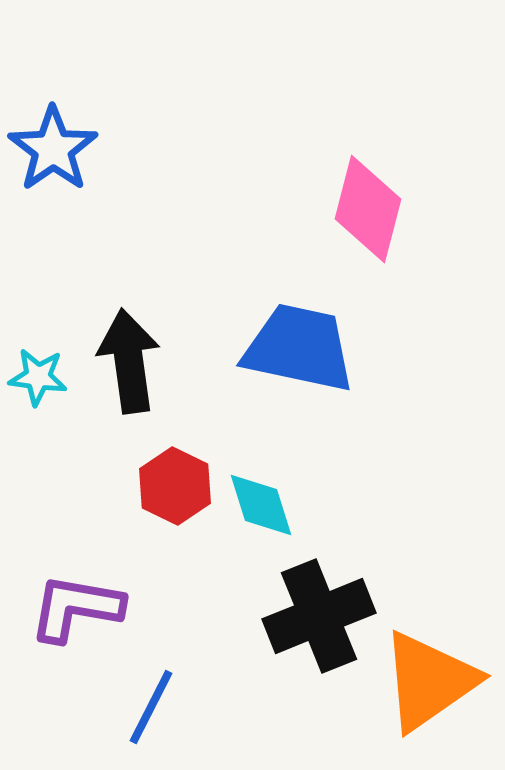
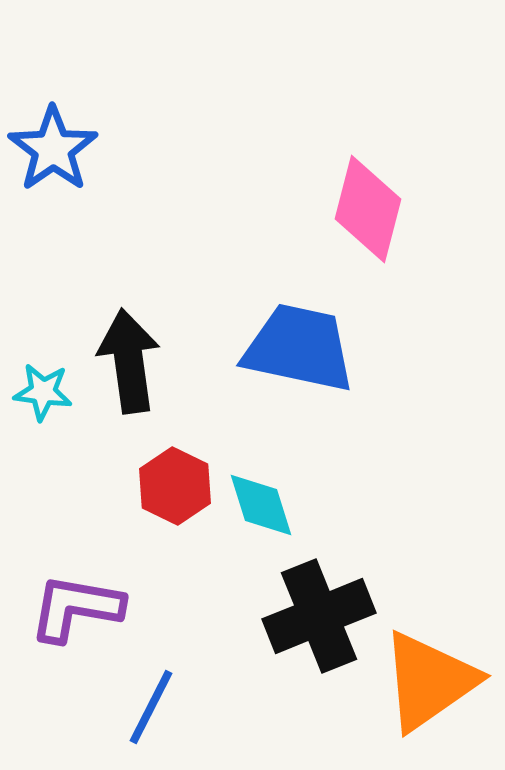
cyan star: moved 5 px right, 15 px down
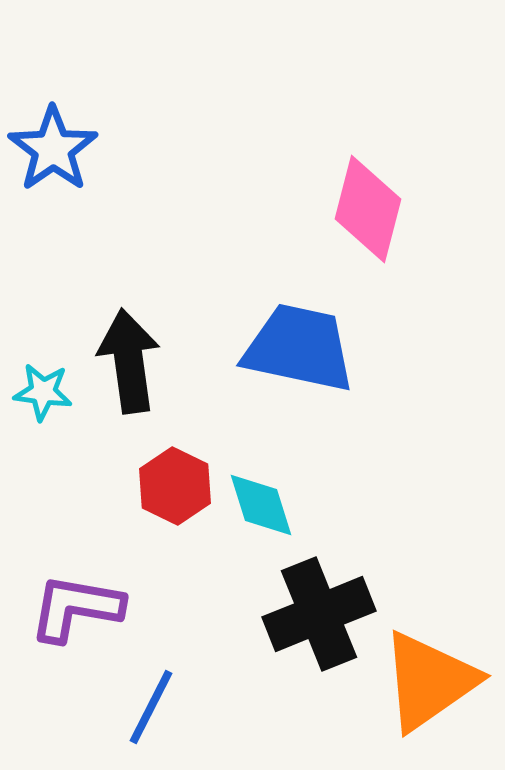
black cross: moved 2 px up
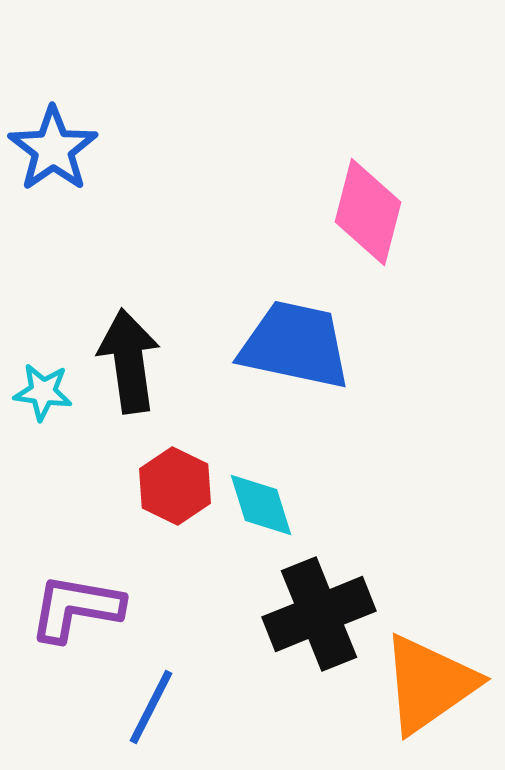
pink diamond: moved 3 px down
blue trapezoid: moved 4 px left, 3 px up
orange triangle: moved 3 px down
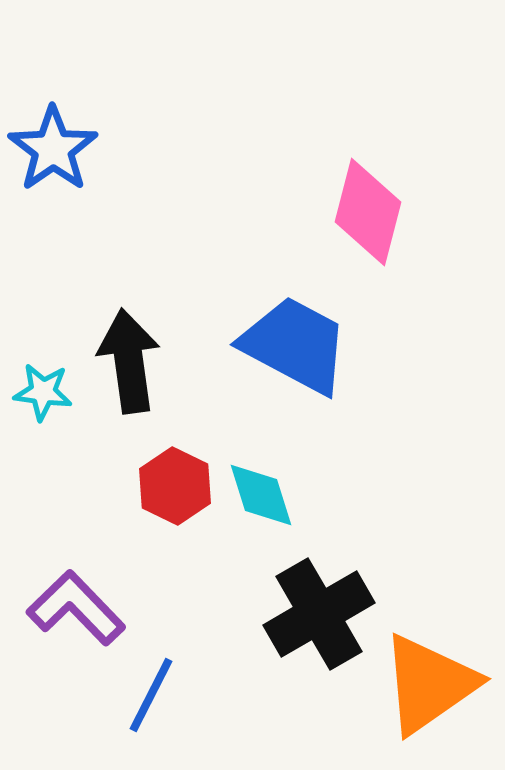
blue trapezoid: rotated 16 degrees clockwise
cyan diamond: moved 10 px up
purple L-shape: rotated 36 degrees clockwise
black cross: rotated 8 degrees counterclockwise
blue line: moved 12 px up
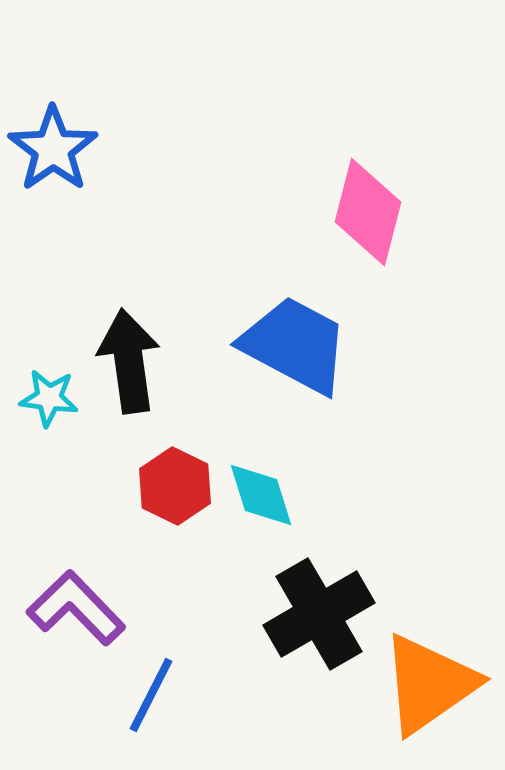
cyan star: moved 6 px right, 6 px down
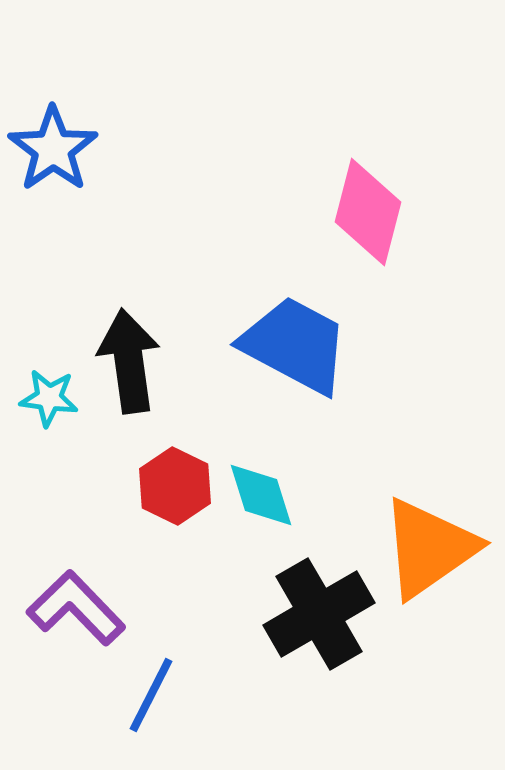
orange triangle: moved 136 px up
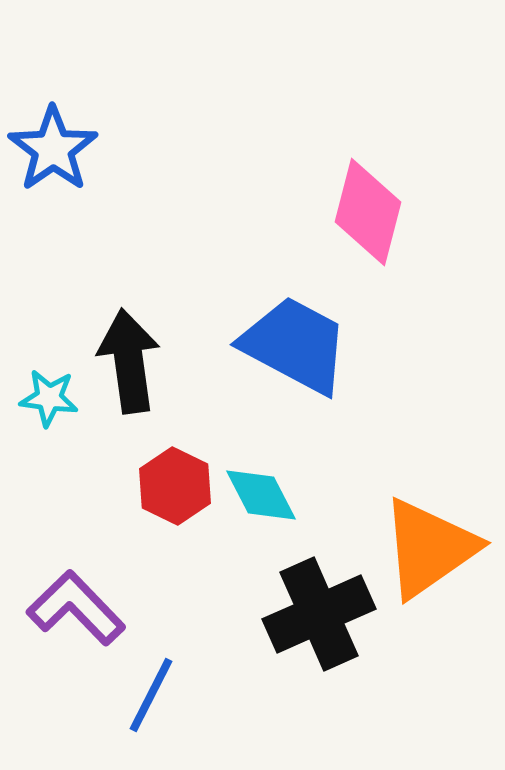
cyan diamond: rotated 10 degrees counterclockwise
black cross: rotated 6 degrees clockwise
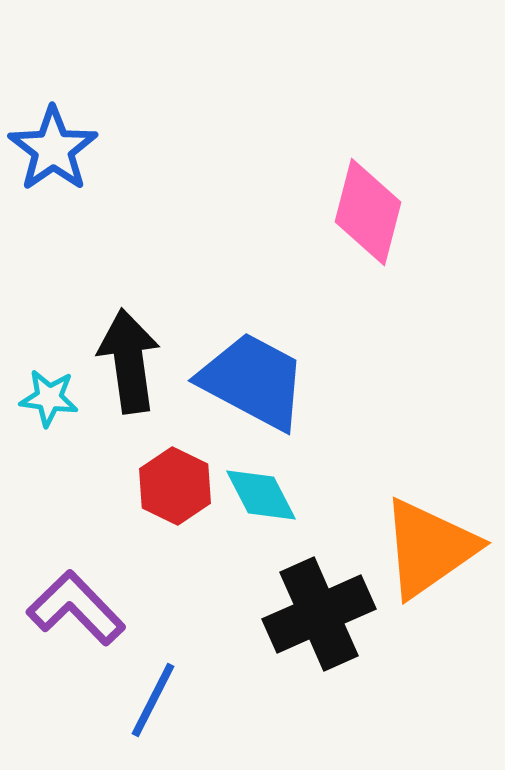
blue trapezoid: moved 42 px left, 36 px down
blue line: moved 2 px right, 5 px down
